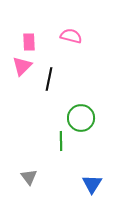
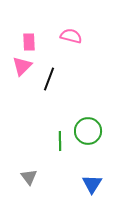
black line: rotated 10 degrees clockwise
green circle: moved 7 px right, 13 px down
green line: moved 1 px left
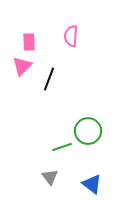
pink semicircle: rotated 100 degrees counterclockwise
green line: moved 2 px right, 6 px down; rotated 72 degrees clockwise
gray triangle: moved 21 px right
blue triangle: rotated 25 degrees counterclockwise
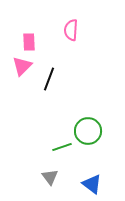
pink semicircle: moved 6 px up
